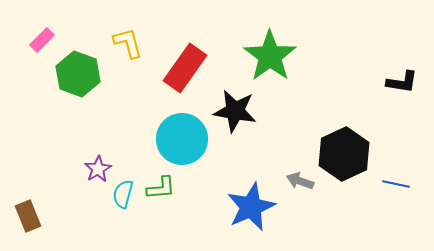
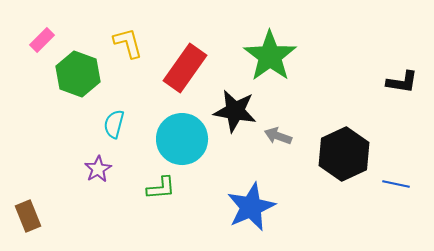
gray arrow: moved 22 px left, 45 px up
cyan semicircle: moved 9 px left, 70 px up
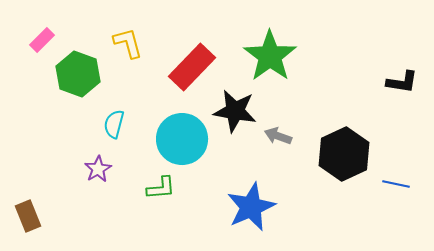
red rectangle: moved 7 px right, 1 px up; rotated 9 degrees clockwise
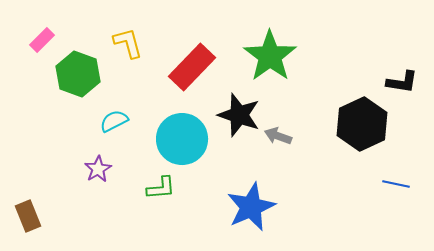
black star: moved 4 px right, 4 px down; rotated 9 degrees clockwise
cyan semicircle: moved 3 px up; rotated 48 degrees clockwise
black hexagon: moved 18 px right, 30 px up
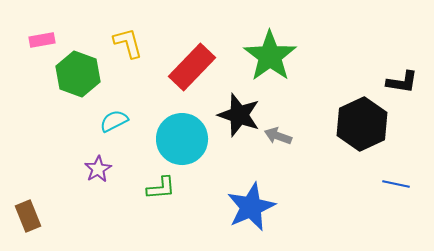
pink rectangle: rotated 35 degrees clockwise
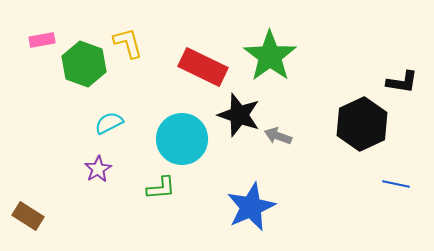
red rectangle: moved 11 px right; rotated 72 degrees clockwise
green hexagon: moved 6 px right, 10 px up
cyan semicircle: moved 5 px left, 2 px down
brown rectangle: rotated 36 degrees counterclockwise
